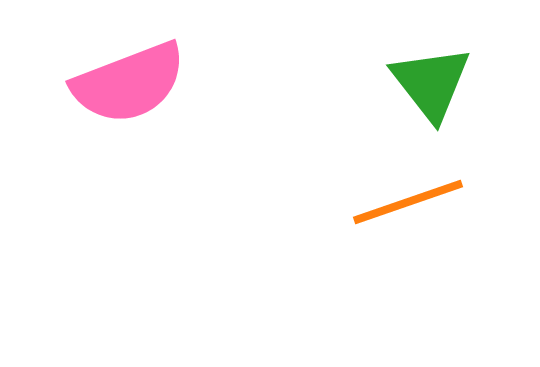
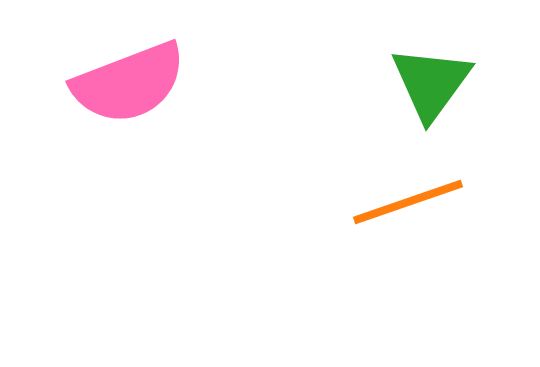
green triangle: rotated 14 degrees clockwise
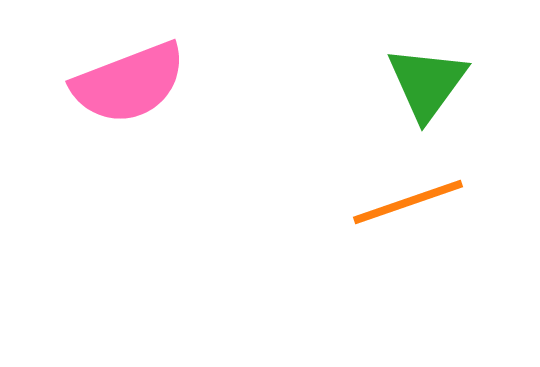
green triangle: moved 4 px left
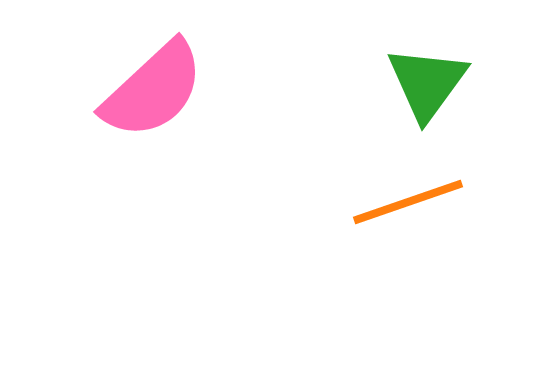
pink semicircle: moved 24 px right, 7 px down; rotated 22 degrees counterclockwise
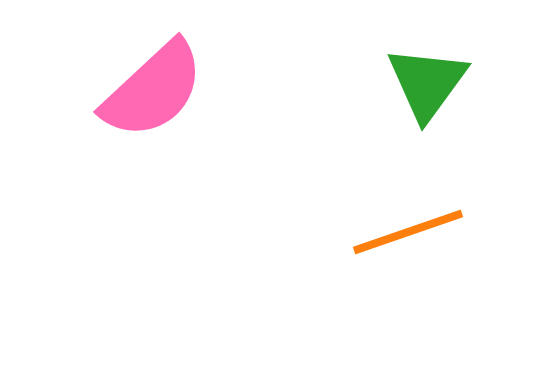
orange line: moved 30 px down
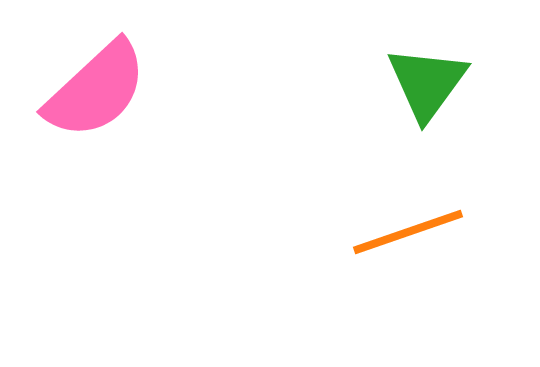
pink semicircle: moved 57 px left
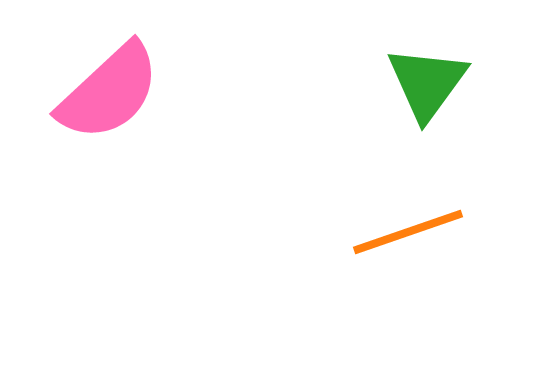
pink semicircle: moved 13 px right, 2 px down
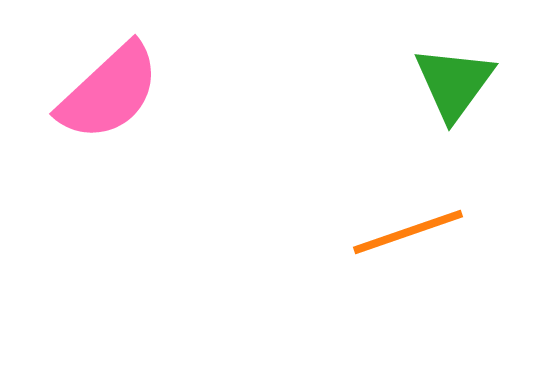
green triangle: moved 27 px right
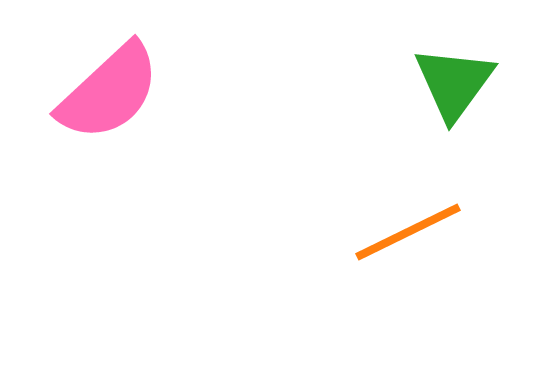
orange line: rotated 7 degrees counterclockwise
